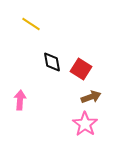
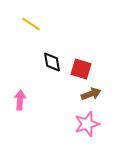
red square: rotated 15 degrees counterclockwise
brown arrow: moved 3 px up
pink star: moved 2 px right; rotated 20 degrees clockwise
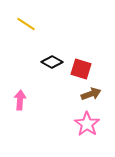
yellow line: moved 5 px left
black diamond: rotated 50 degrees counterclockwise
pink star: rotated 20 degrees counterclockwise
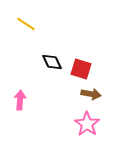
black diamond: rotated 35 degrees clockwise
brown arrow: rotated 30 degrees clockwise
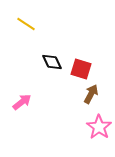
brown arrow: rotated 72 degrees counterclockwise
pink arrow: moved 2 px right, 2 px down; rotated 48 degrees clockwise
pink star: moved 12 px right, 3 px down
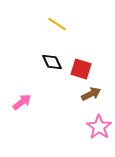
yellow line: moved 31 px right
brown arrow: rotated 36 degrees clockwise
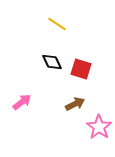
brown arrow: moved 16 px left, 10 px down
